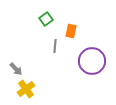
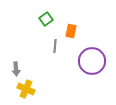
gray arrow: rotated 40 degrees clockwise
yellow cross: rotated 30 degrees counterclockwise
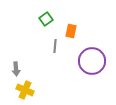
yellow cross: moved 1 px left, 1 px down
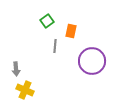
green square: moved 1 px right, 2 px down
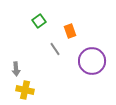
green square: moved 8 px left
orange rectangle: moved 1 px left; rotated 32 degrees counterclockwise
gray line: moved 3 px down; rotated 40 degrees counterclockwise
yellow cross: rotated 12 degrees counterclockwise
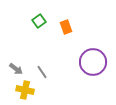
orange rectangle: moved 4 px left, 4 px up
gray line: moved 13 px left, 23 px down
purple circle: moved 1 px right, 1 px down
gray arrow: rotated 48 degrees counterclockwise
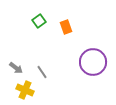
gray arrow: moved 1 px up
yellow cross: rotated 12 degrees clockwise
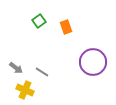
gray line: rotated 24 degrees counterclockwise
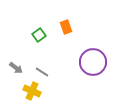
green square: moved 14 px down
yellow cross: moved 7 px right, 1 px down
